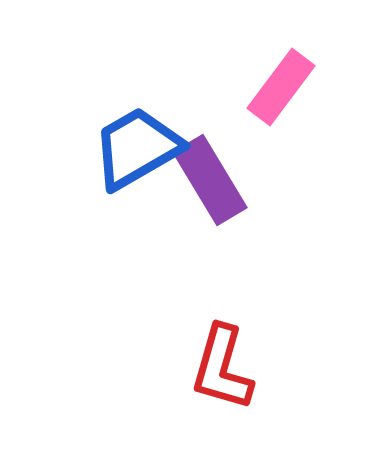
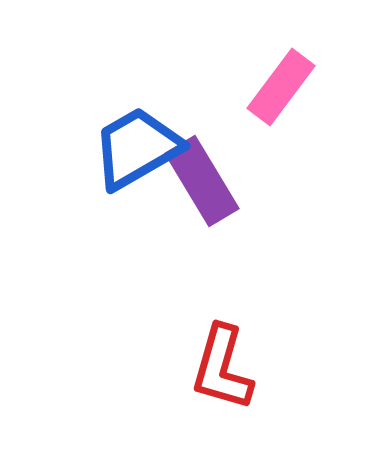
purple rectangle: moved 8 px left, 1 px down
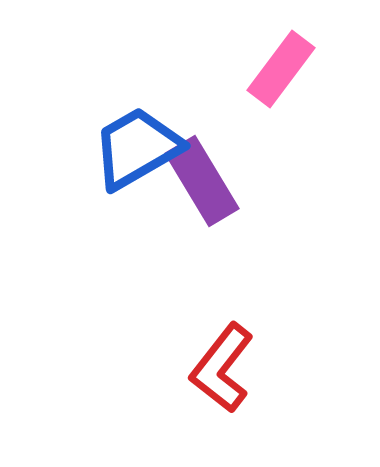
pink rectangle: moved 18 px up
red L-shape: rotated 22 degrees clockwise
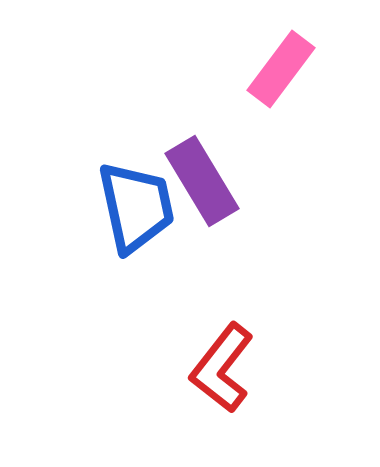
blue trapezoid: moved 1 px left, 59 px down; rotated 108 degrees clockwise
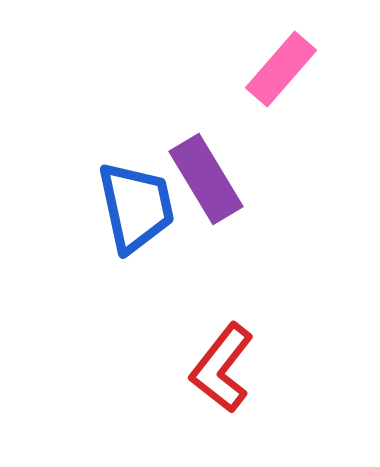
pink rectangle: rotated 4 degrees clockwise
purple rectangle: moved 4 px right, 2 px up
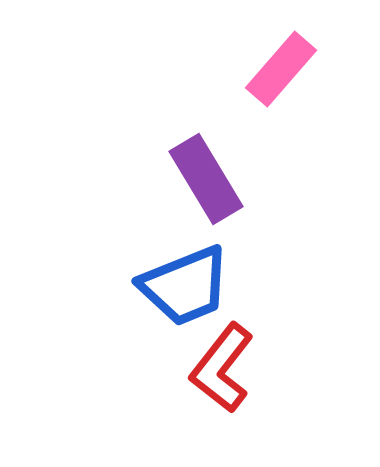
blue trapezoid: moved 49 px right, 79 px down; rotated 80 degrees clockwise
